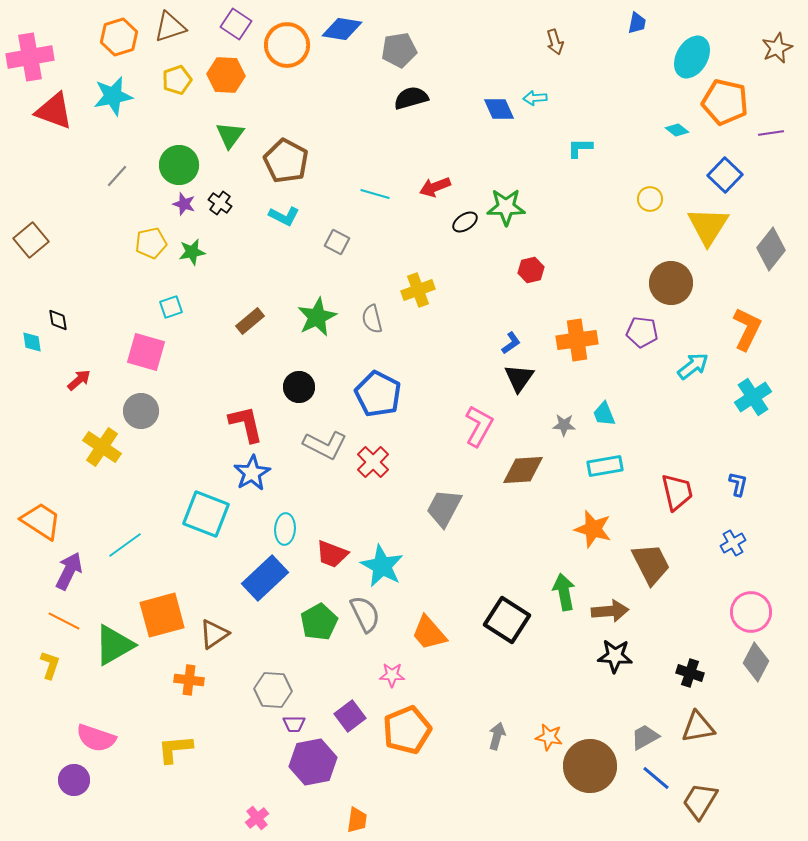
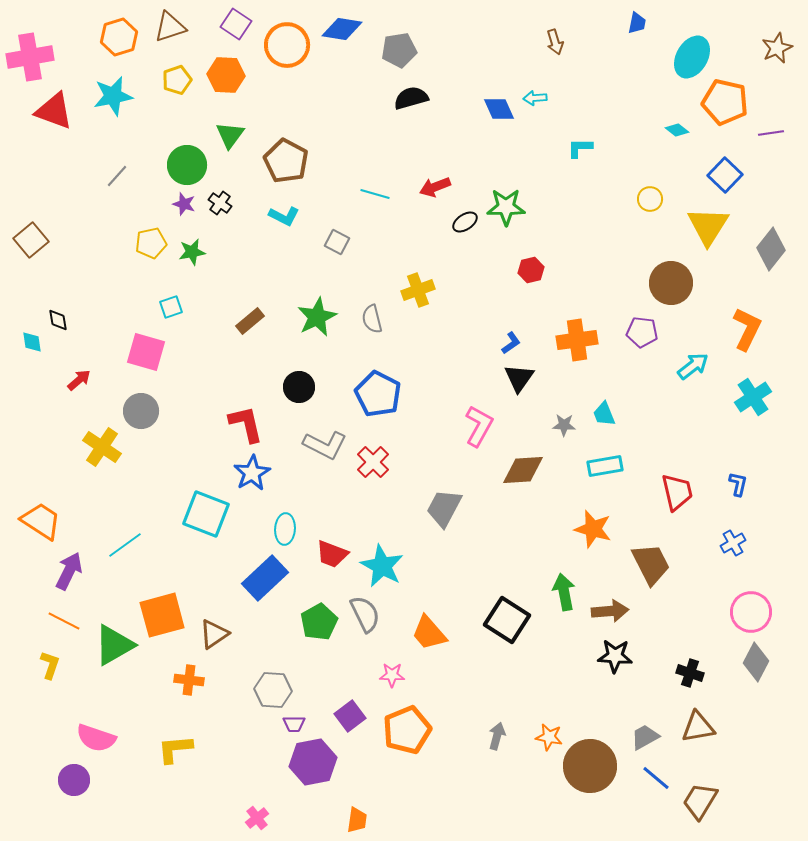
green circle at (179, 165): moved 8 px right
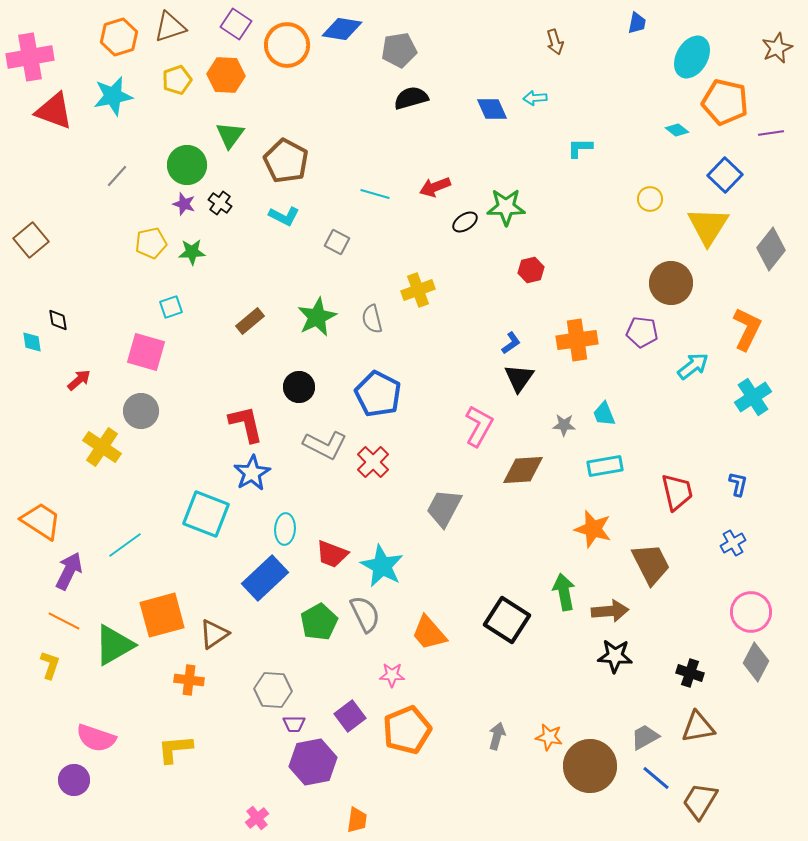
blue diamond at (499, 109): moved 7 px left
green star at (192, 252): rotated 8 degrees clockwise
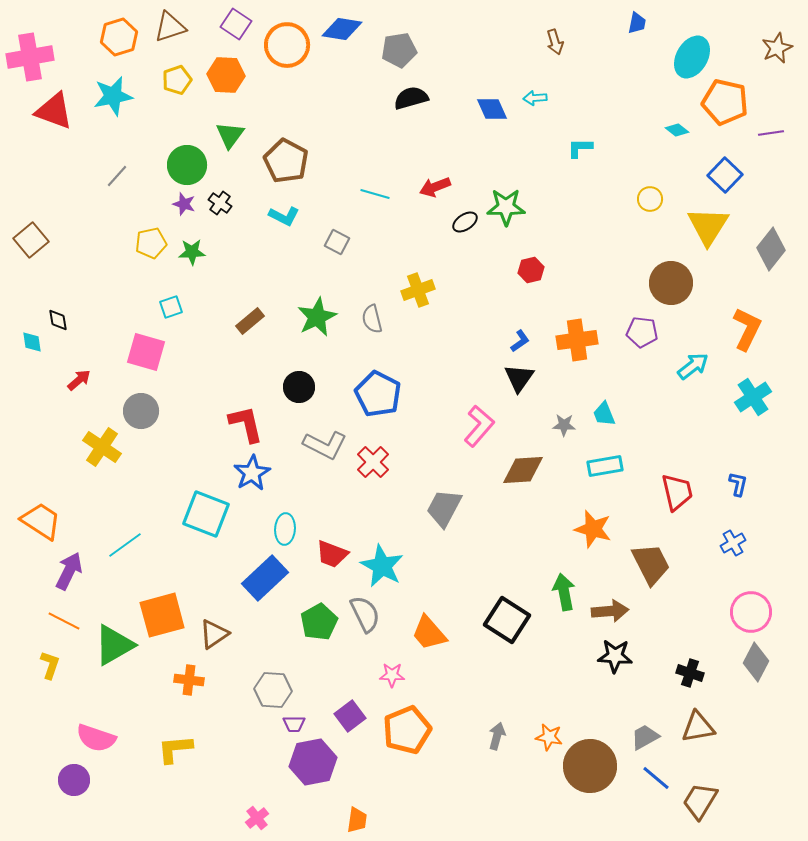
blue L-shape at (511, 343): moved 9 px right, 2 px up
pink L-shape at (479, 426): rotated 12 degrees clockwise
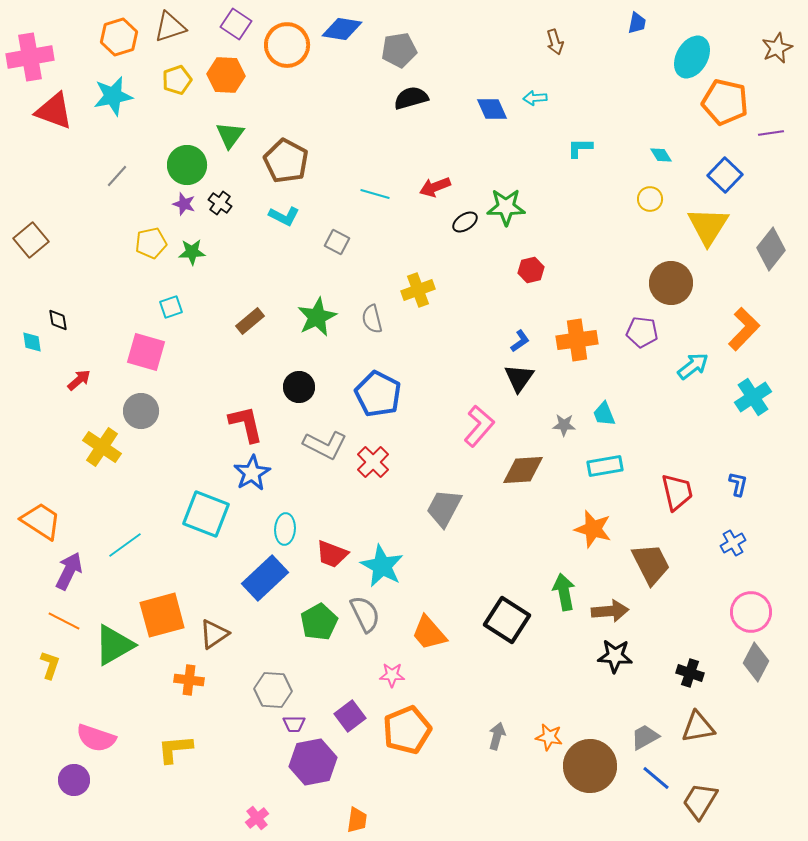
cyan diamond at (677, 130): moved 16 px left, 25 px down; rotated 20 degrees clockwise
orange L-shape at (747, 329): moved 3 px left; rotated 18 degrees clockwise
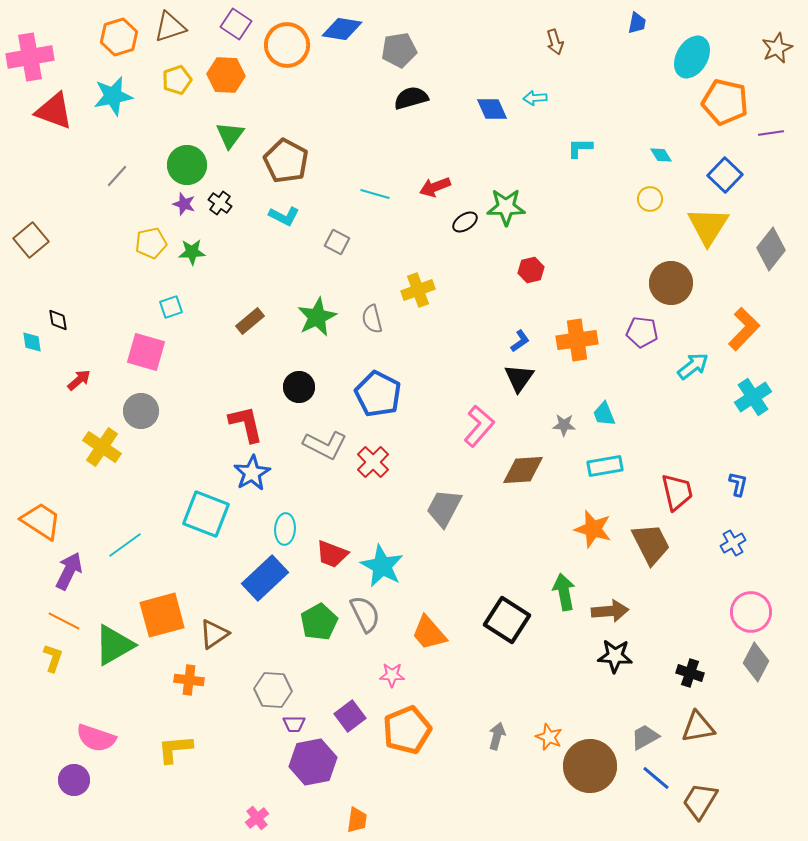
brown trapezoid at (651, 564): moved 20 px up
yellow L-shape at (50, 665): moved 3 px right, 7 px up
orange star at (549, 737): rotated 12 degrees clockwise
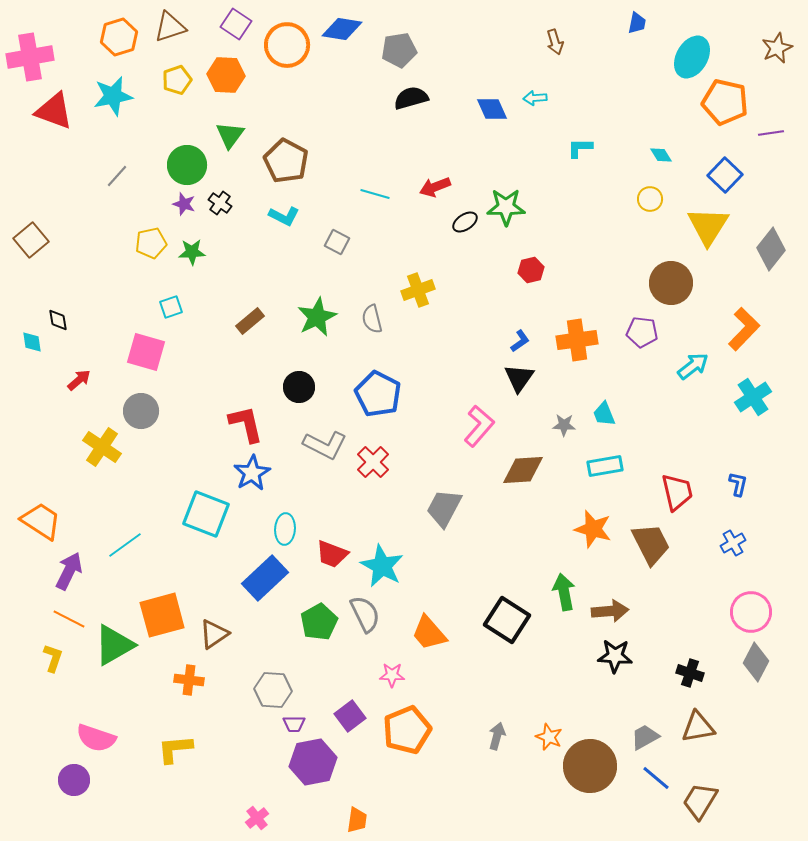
orange line at (64, 621): moved 5 px right, 2 px up
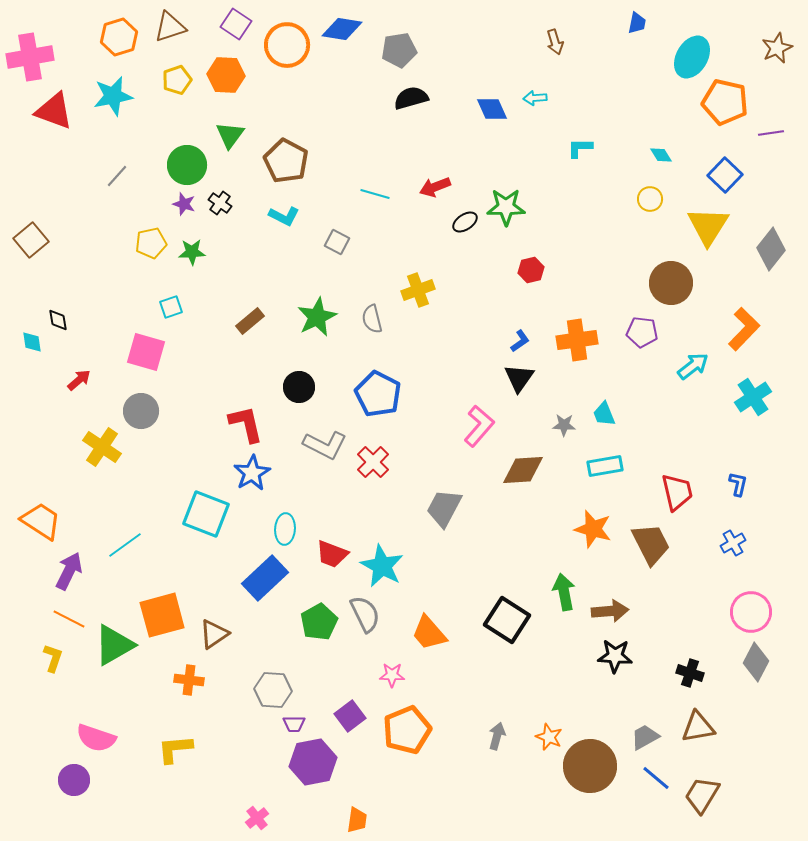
brown trapezoid at (700, 801): moved 2 px right, 6 px up
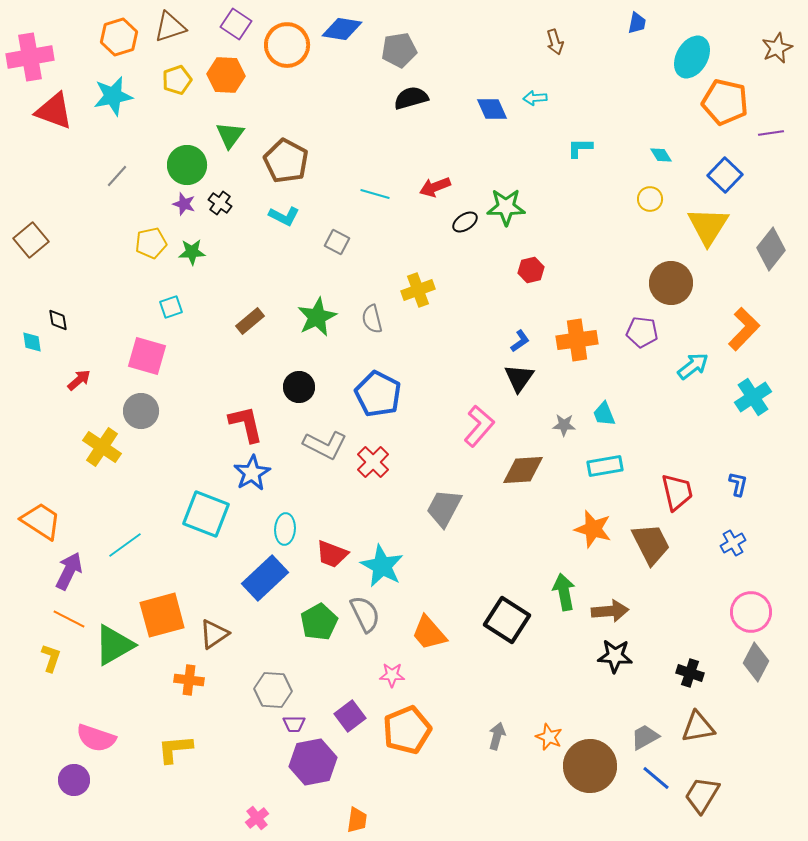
pink square at (146, 352): moved 1 px right, 4 px down
yellow L-shape at (53, 658): moved 2 px left
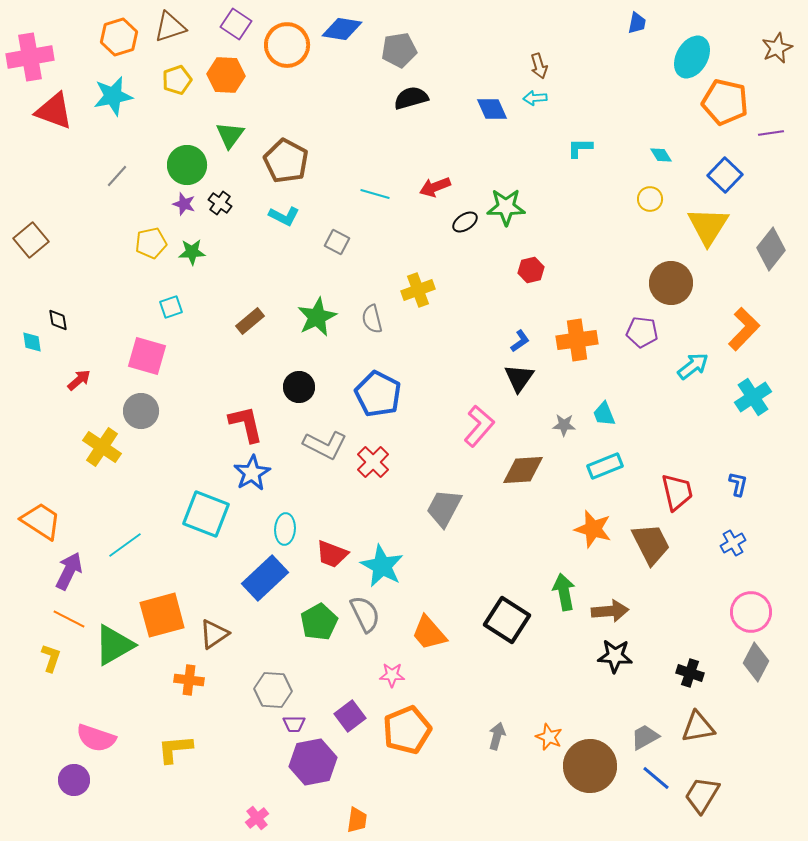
brown arrow at (555, 42): moved 16 px left, 24 px down
cyan rectangle at (605, 466): rotated 12 degrees counterclockwise
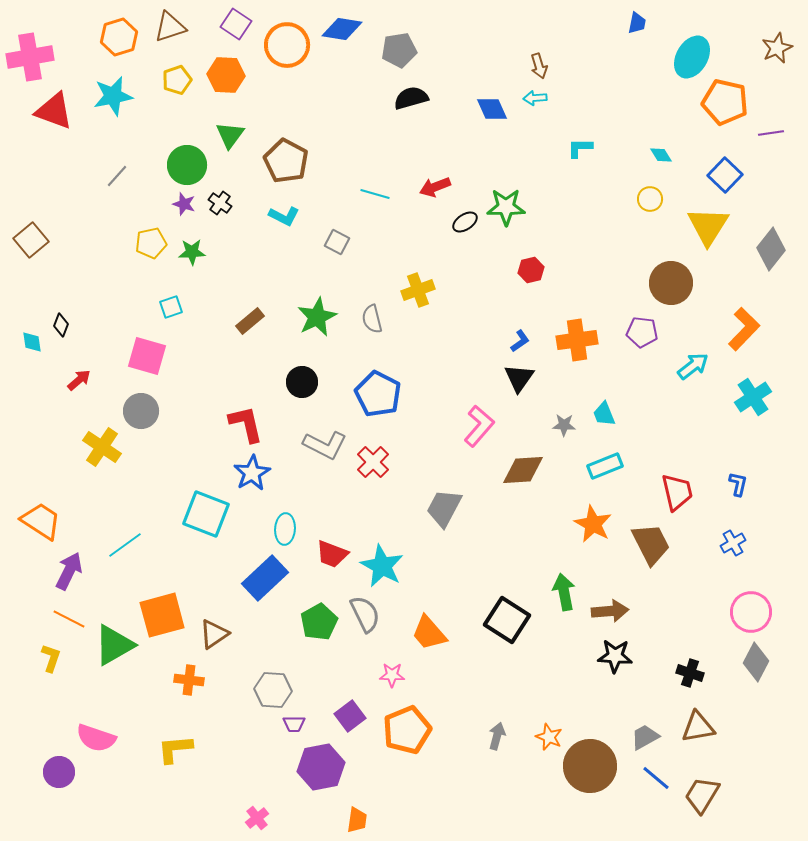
black diamond at (58, 320): moved 3 px right, 5 px down; rotated 30 degrees clockwise
black circle at (299, 387): moved 3 px right, 5 px up
orange star at (593, 529): moved 5 px up; rotated 12 degrees clockwise
purple hexagon at (313, 762): moved 8 px right, 5 px down
purple circle at (74, 780): moved 15 px left, 8 px up
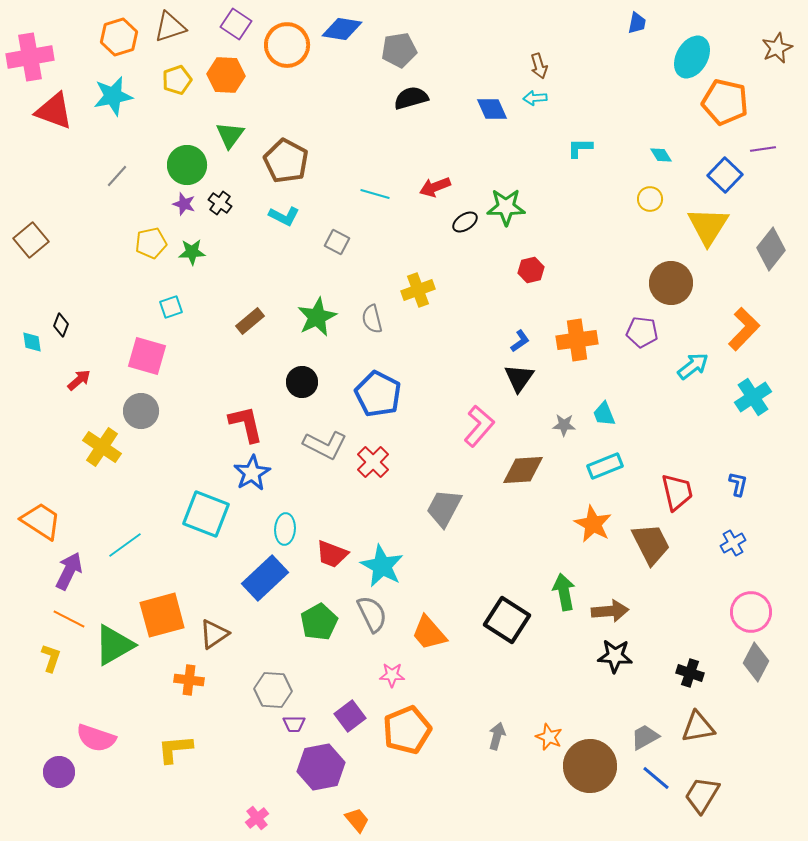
purple line at (771, 133): moved 8 px left, 16 px down
gray semicircle at (365, 614): moved 7 px right
orange trapezoid at (357, 820): rotated 48 degrees counterclockwise
